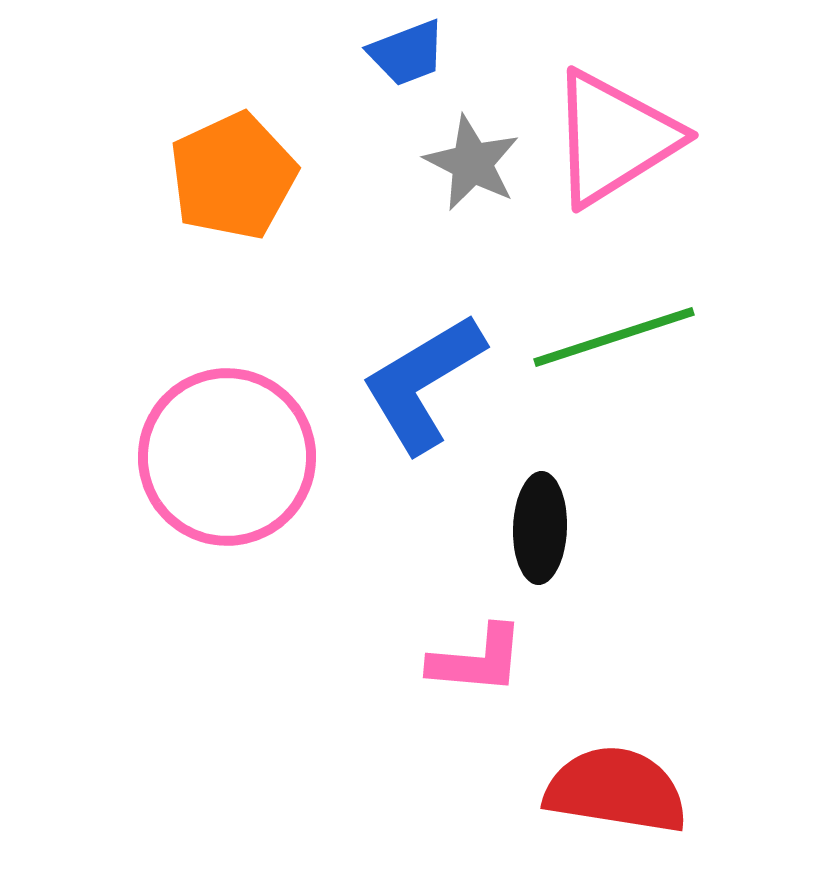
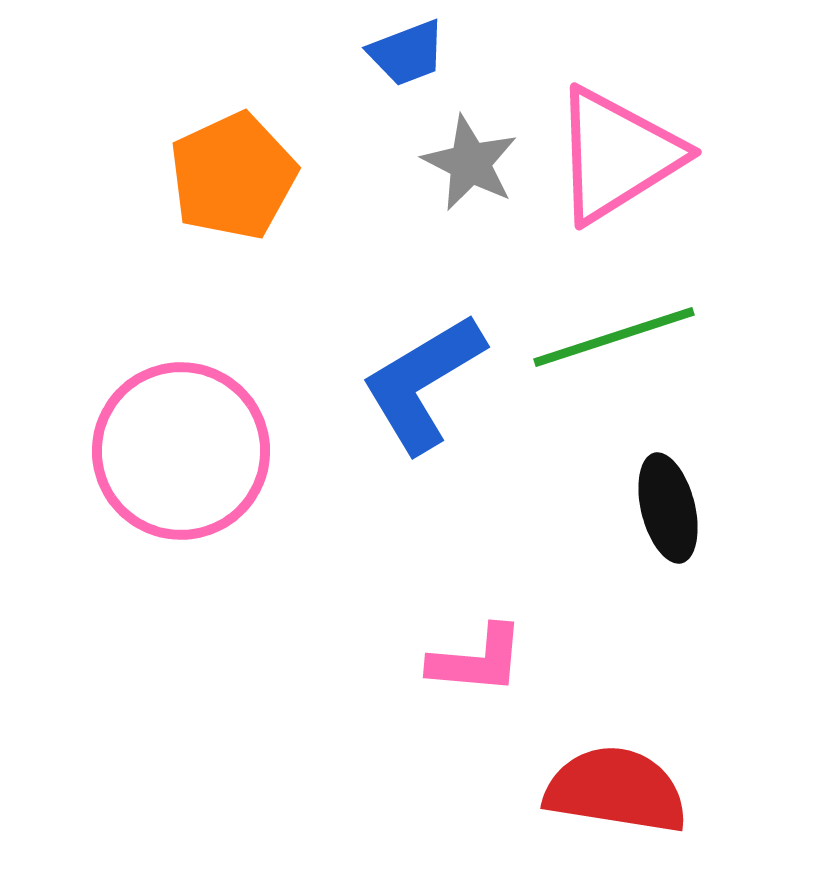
pink triangle: moved 3 px right, 17 px down
gray star: moved 2 px left
pink circle: moved 46 px left, 6 px up
black ellipse: moved 128 px right, 20 px up; rotated 16 degrees counterclockwise
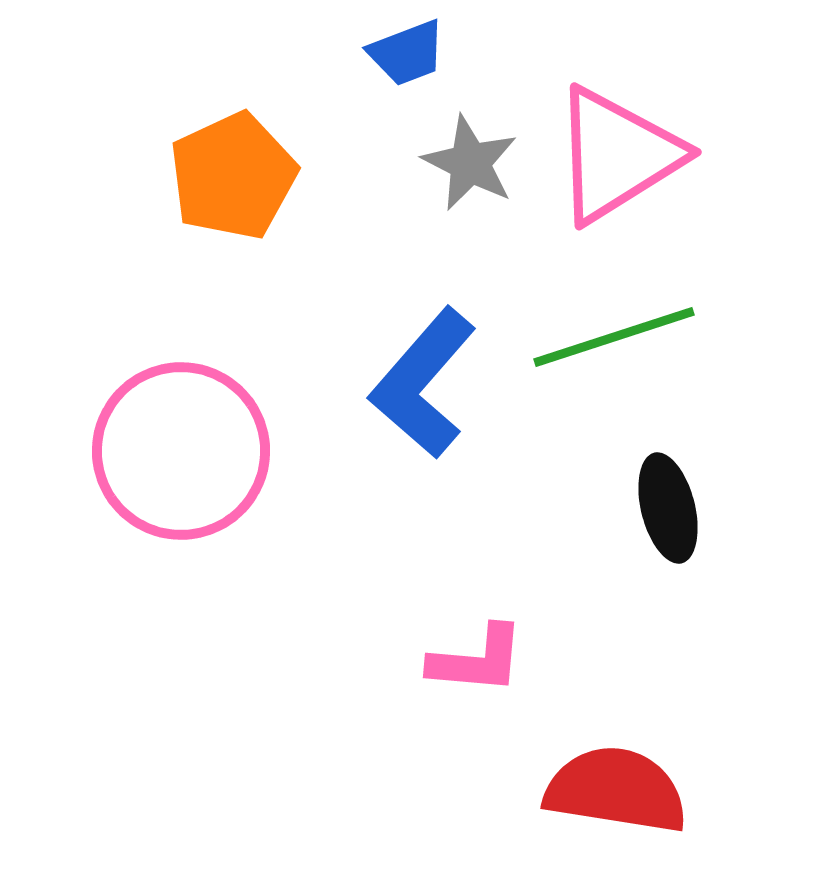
blue L-shape: rotated 18 degrees counterclockwise
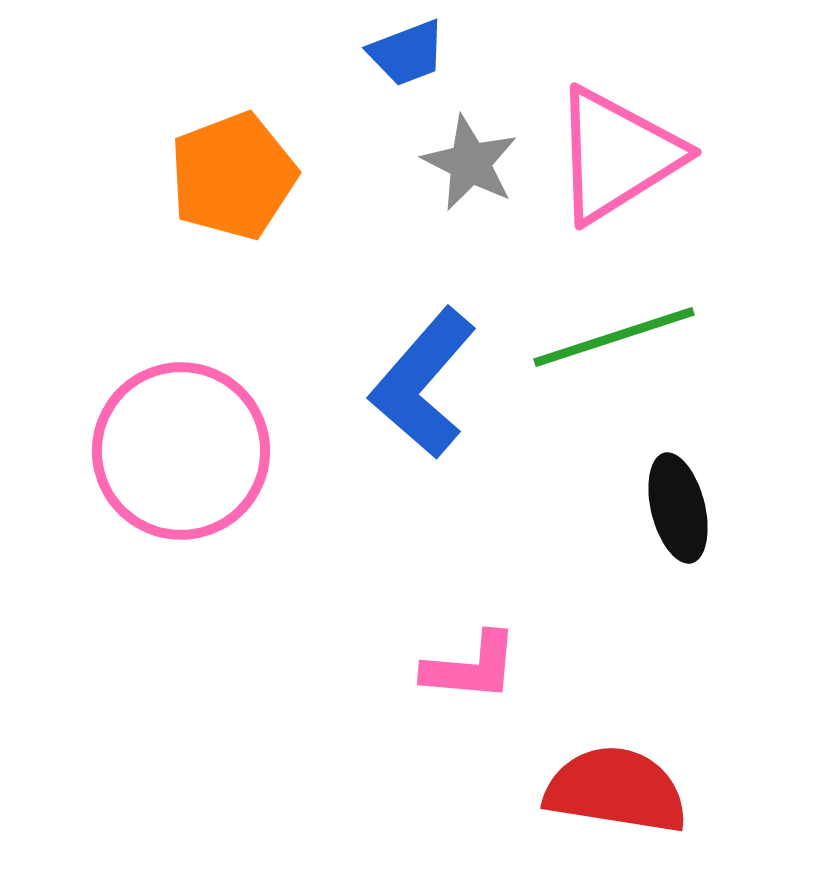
orange pentagon: rotated 4 degrees clockwise
black ellipse: moved 10 px right
pink L-shape: moved 6 px left, 7 px down
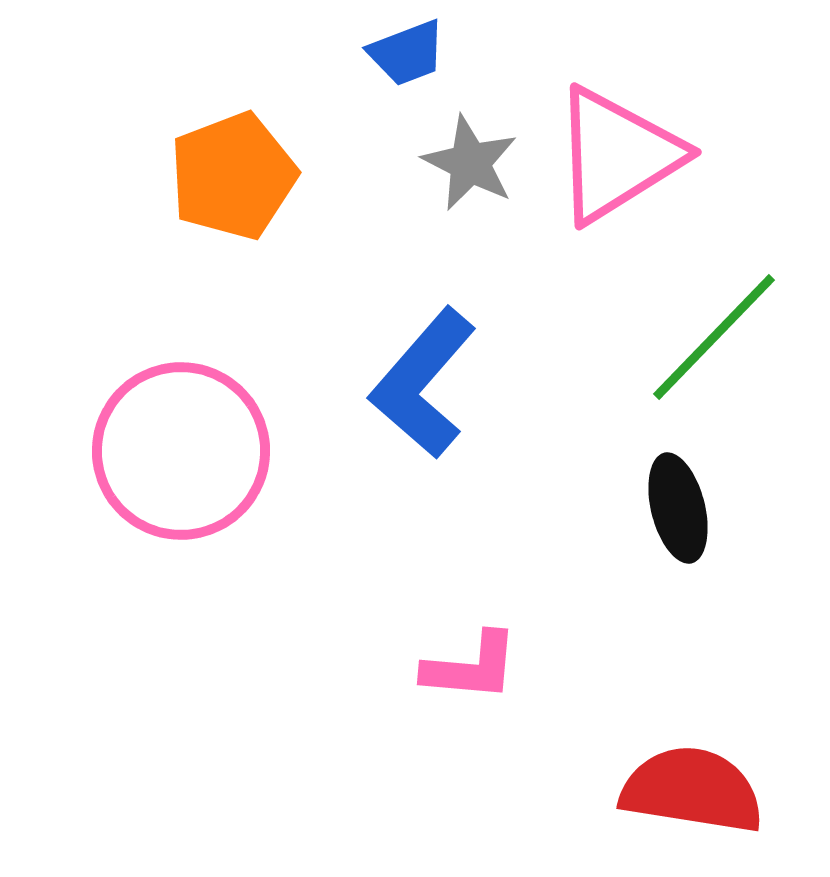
green line: moved 100 px right; rotated 28 degrees counterclockwise
red semicircle: moved 76 px right
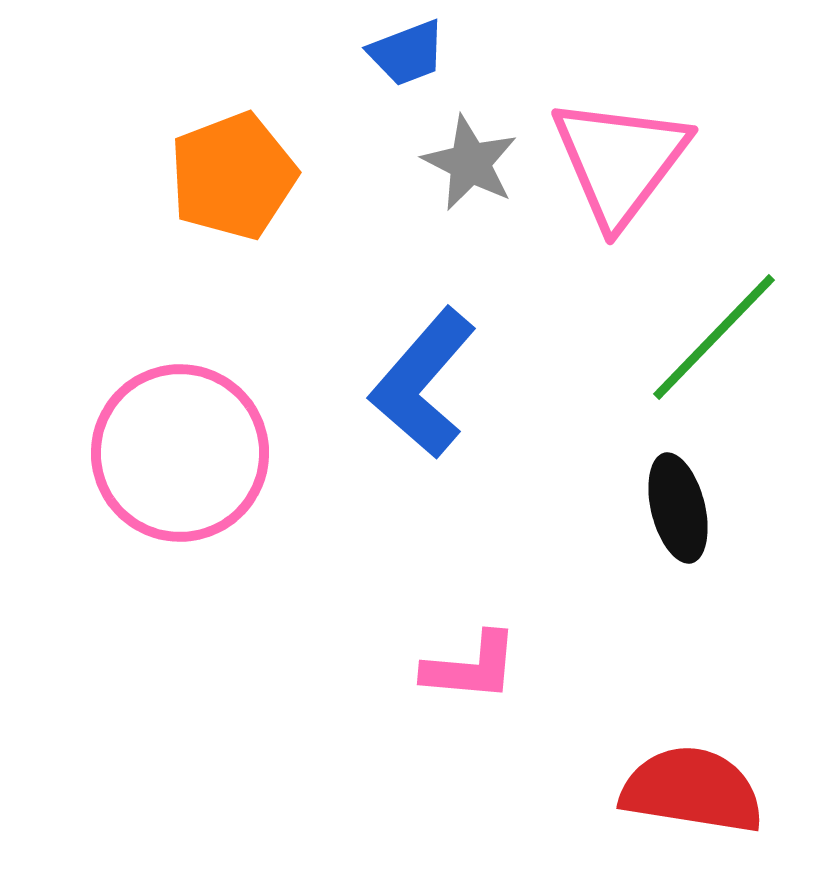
pink triangle: moved 3 px right, 6 px down; rotated 21 degrees counterclockwise
pink circle: moved 1 px left, 2 px down
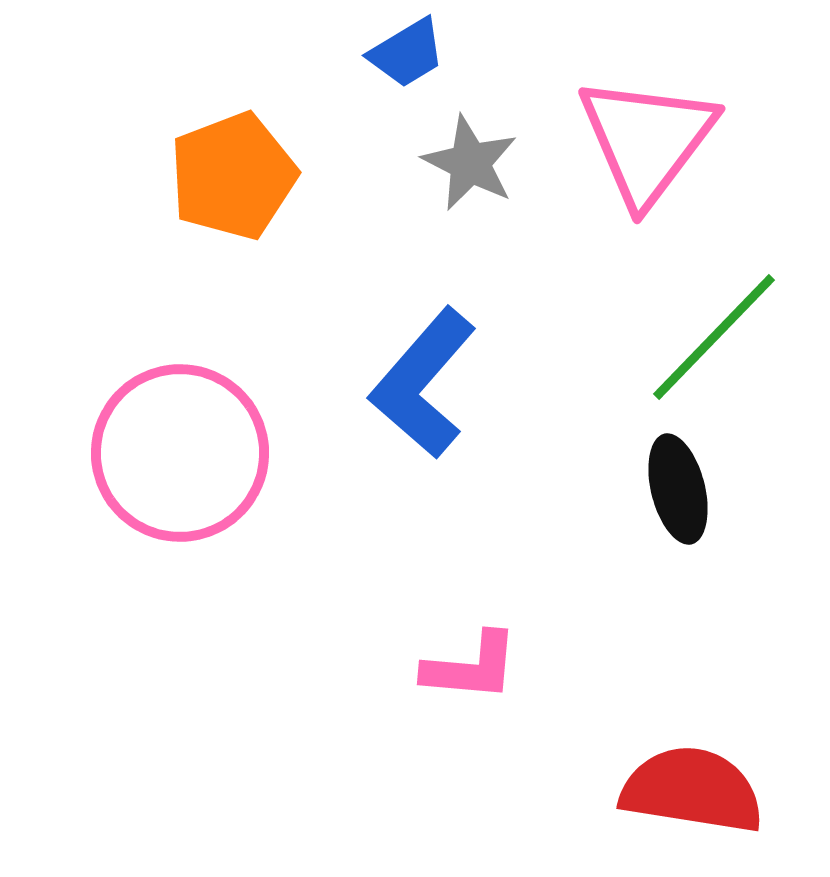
blue trapezoid: rotated 10 degrees counterclockwise
pink triangle: moved 27 px right, 21 px up
black ellipse: moved 19 px up
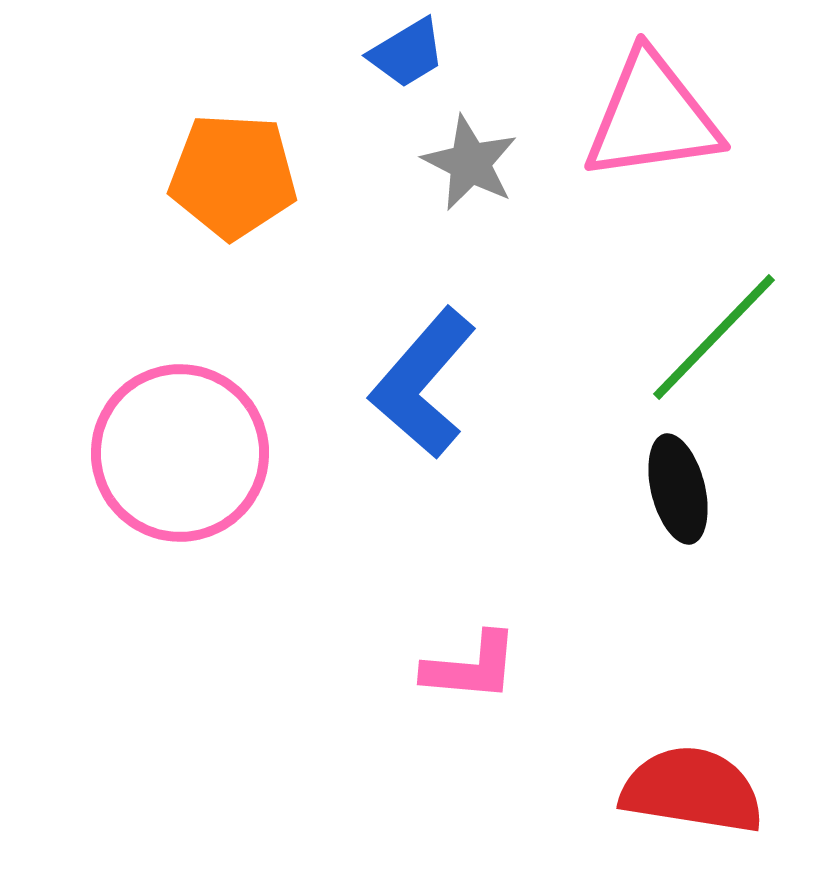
pink triangle: moved 5 px right, 23 px up; rotated 45 degrees clockwise
orange pentagon: rotated 24 degrees clockwise
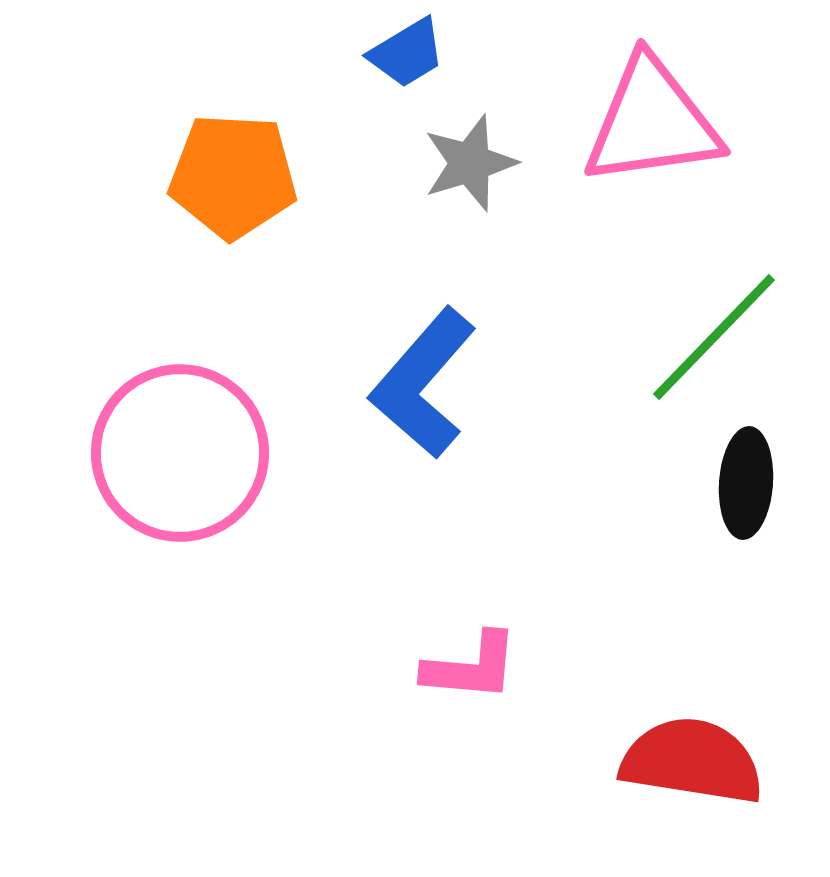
pink triangle: moved 5 px down
gray star: rotated 28 degrees clockwise
black ellipse: moved 68 px right, 6 px up; rotated 18 degrees clockwise
red semicircle: moved 29 px up
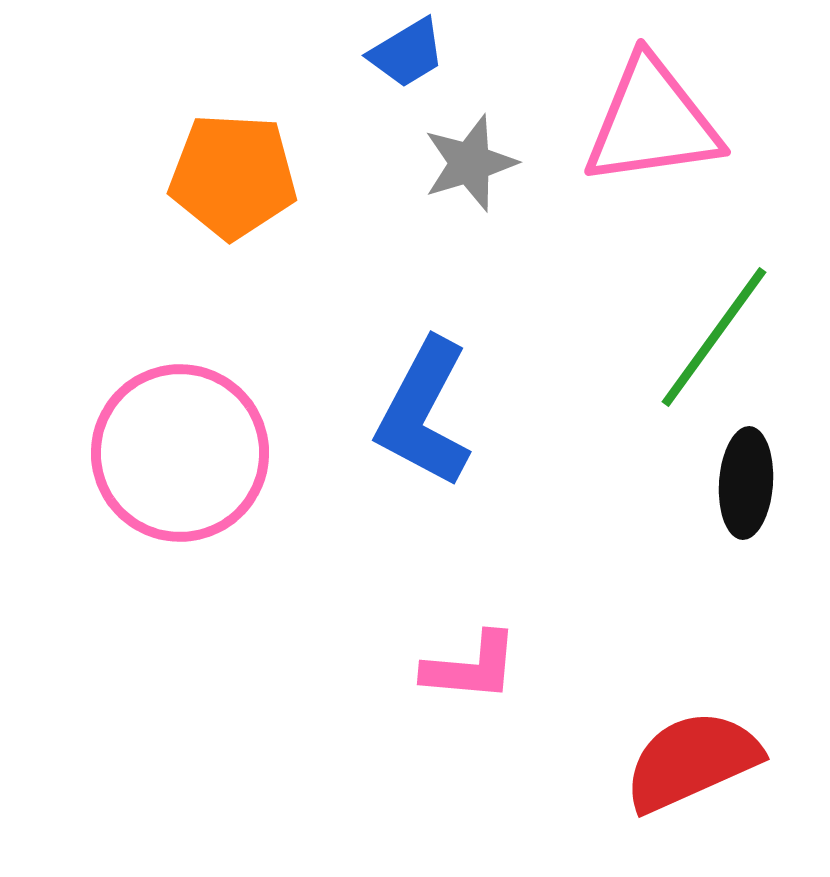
green line: rotated 8 degrees counterclockwise
blue L-shape: moved 1 px right, 30 px down; rotated 13 degrees counterclockwise
red semicircle: rotated 33 degrees counterclockwise
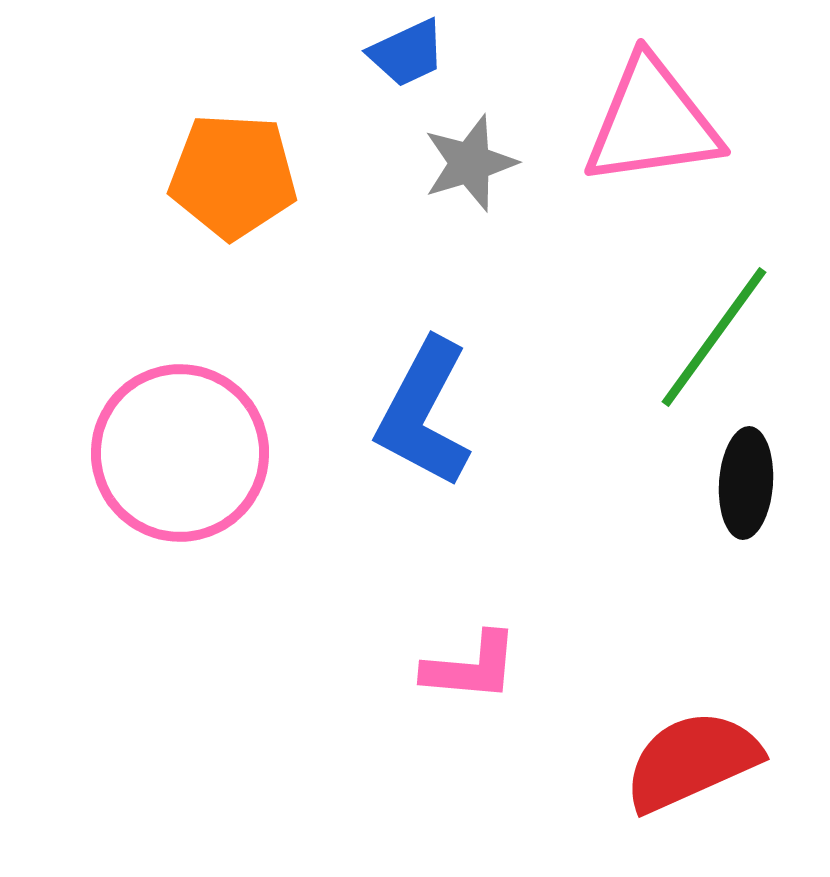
blue trapezoid: rotated 6 degrees clockwise
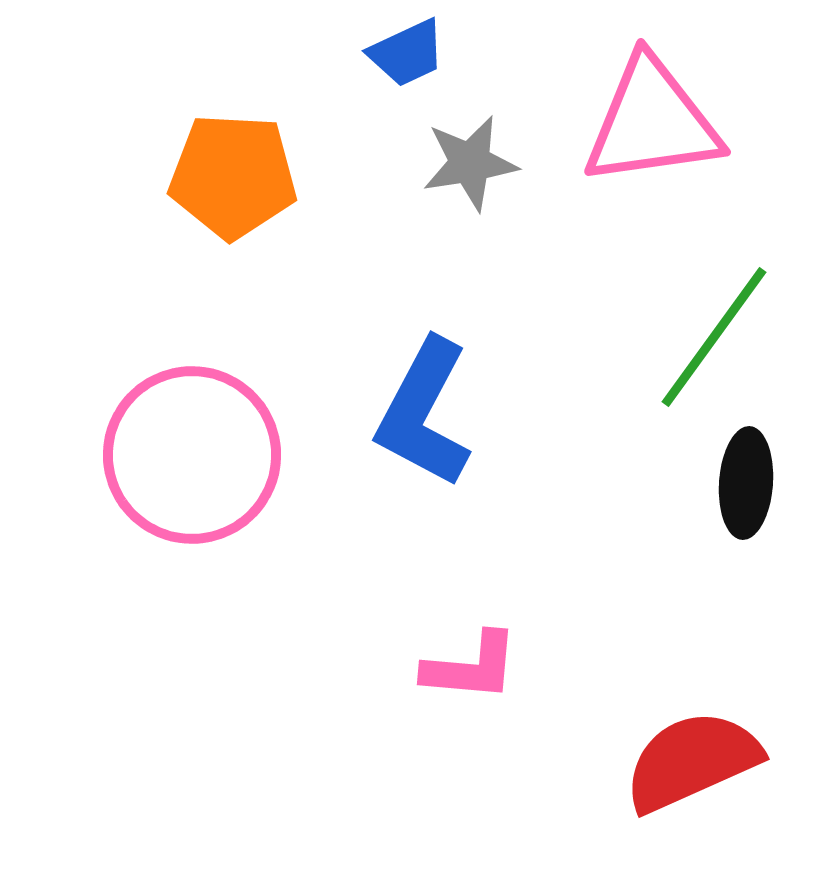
gray star: rotated 8 degrees clockwise
pink circle: moved 12 px right, 2 px down
